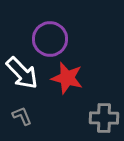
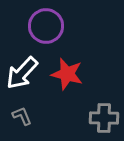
purple circle: moved 4 px left, 13 px up
white arrow: rotated 87 degrees clockwise
red star: moved 4 px up
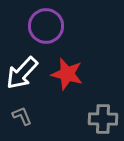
gray cross: moved 1 px left, 1 px down
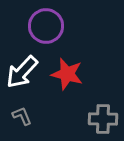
white arrow: moved 1 px up
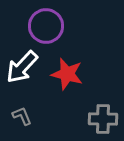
white arrow: moved 5 px up
